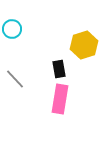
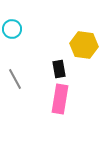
yellow hexagon: rotated 24 degrees clockwise
gray line: rotated 15 degrees clockwise
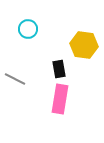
cyan circle: moved 16 px right
gray line: rotated 35 degrees counterclockwise
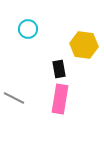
gray line: moved 1 px left, 19 px down
